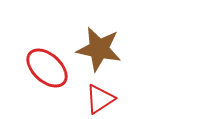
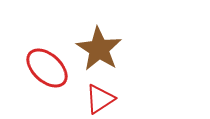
brown star: rotated 21 degrees clockwise
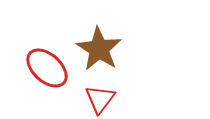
red triangle: rotated 20 degrees counterclockwise
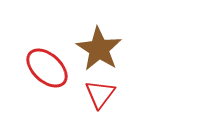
red triangle: moved 5 px up
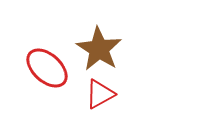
red triangle: rotated 24 degrees clockwise
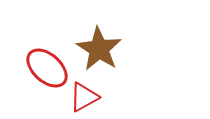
red triangle: moved 16 px left, 3 px down
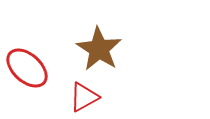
red ellipse: moved 20 px left
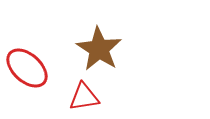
red triangle: rotated 20 degrees clockwise
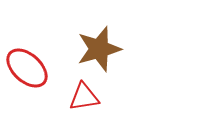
brown star: rotated 24 degrees clockwise
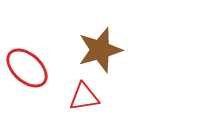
brown star: moved 1 px right, 1 px down
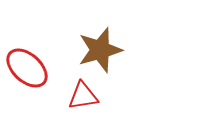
red triangle: moved 1 px left, 1 px up
